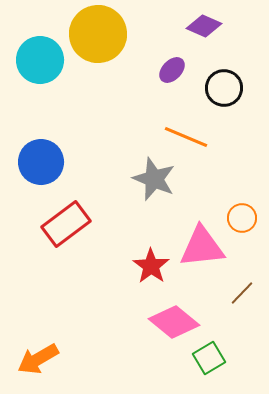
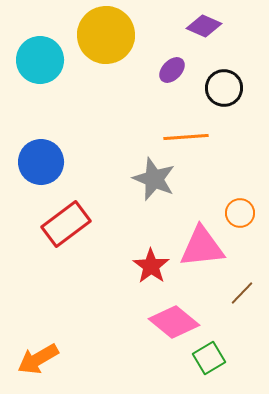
yellow circle: moved 8 px right, 1 px down
orange line: rotated 27 degrees counterclockwise
orange circle: moved 2 px left, 5 px up
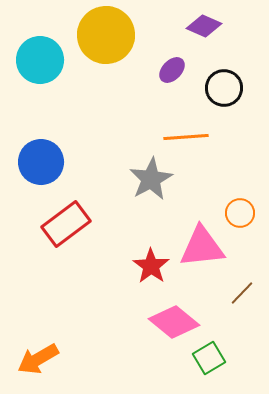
gray star: moved 3 px left; rotated 21 degrees clockwise
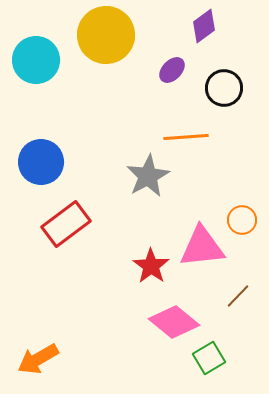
purple diamond: rotated 60 degrees counterclockwise
cyan circle: moved 4 px left
gray star: moved 3 px left, 3 px up
orange circle: moved 2 px right, 7 px down
brown line: moved 4 px left, 3 px down
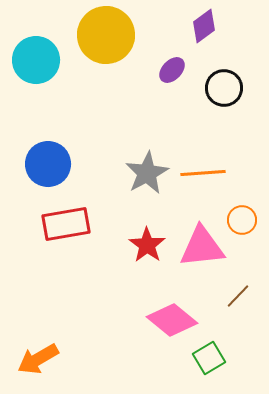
orange line: moved 17 px right, 36 px down
blue circle: moved 7 px right, 2 px down
gray star: moved 1 px left, 3 px up
red rectangle: rotated 27 degrees clockwise
red star: moved 4 px left, 21 px up
pink diamond: moved 2 px left, 2 px up
